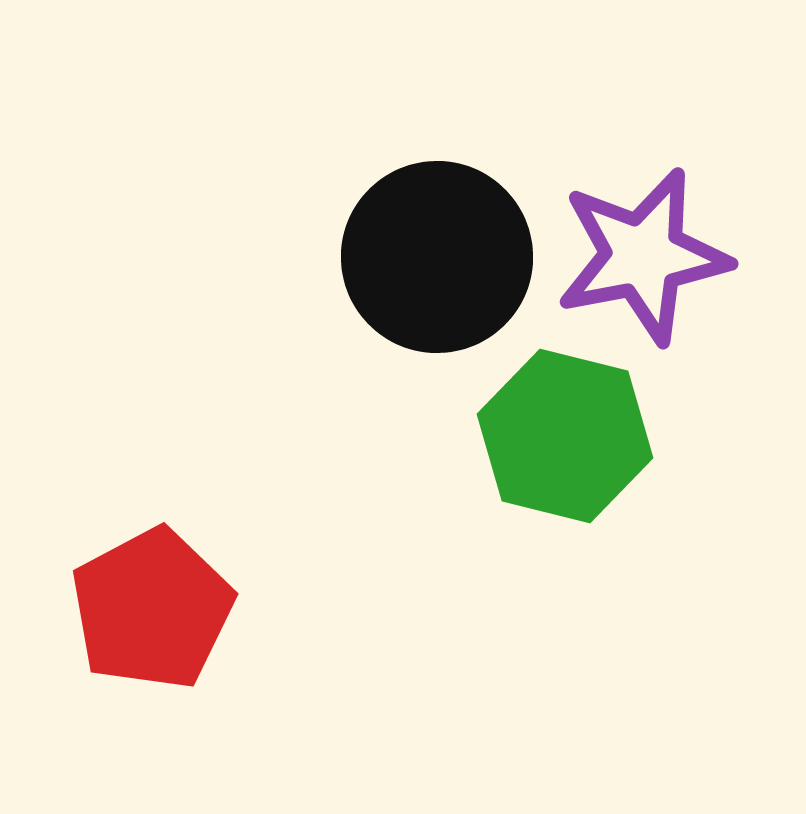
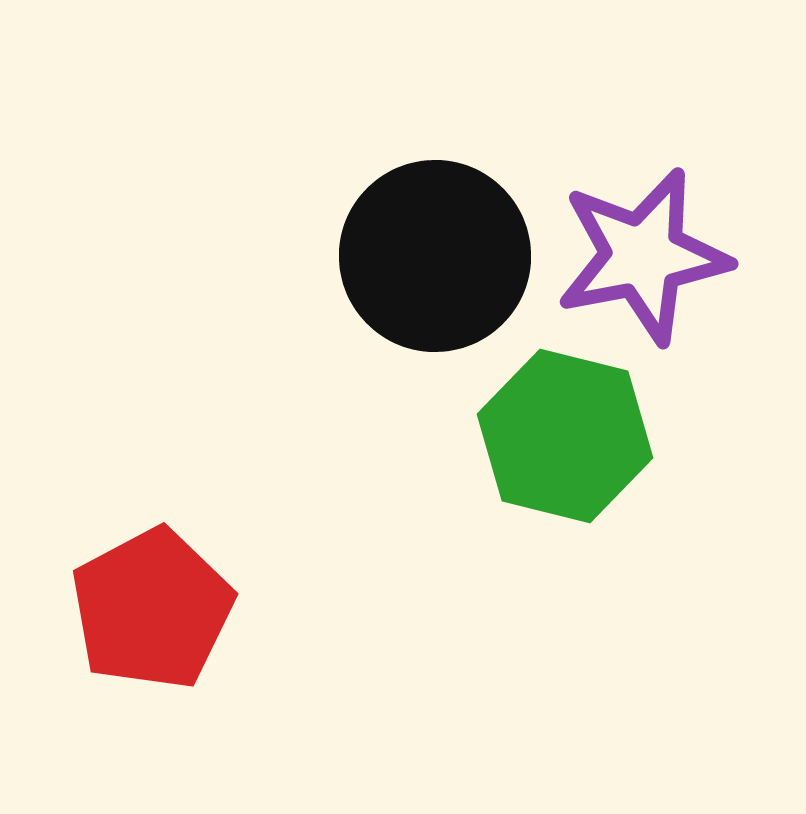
black circle: moved 2 px left, 1 px up
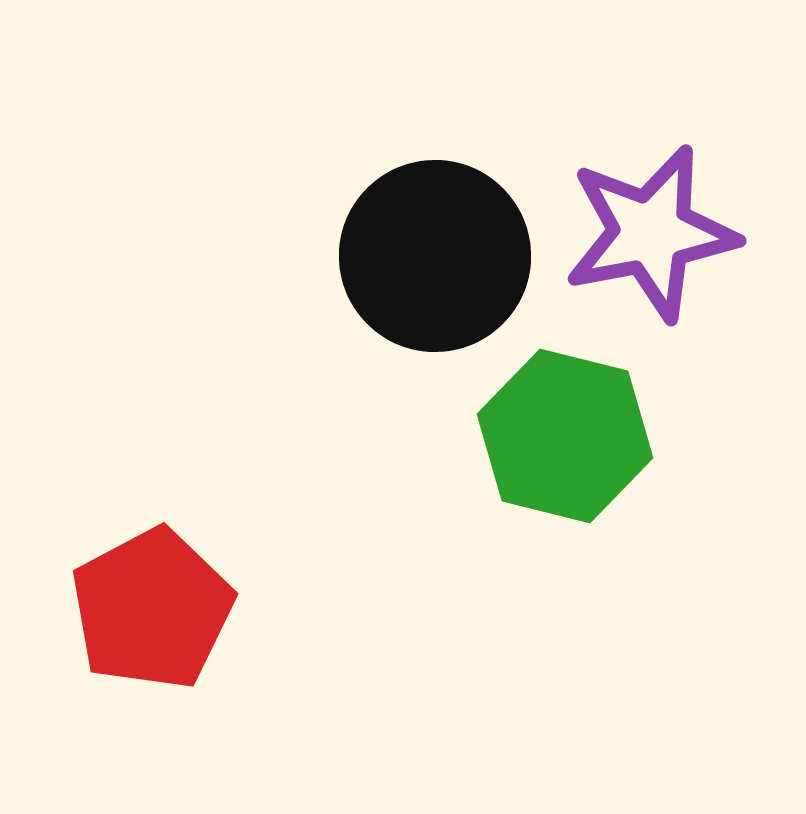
purple star: moved 8 px right, 23 px up
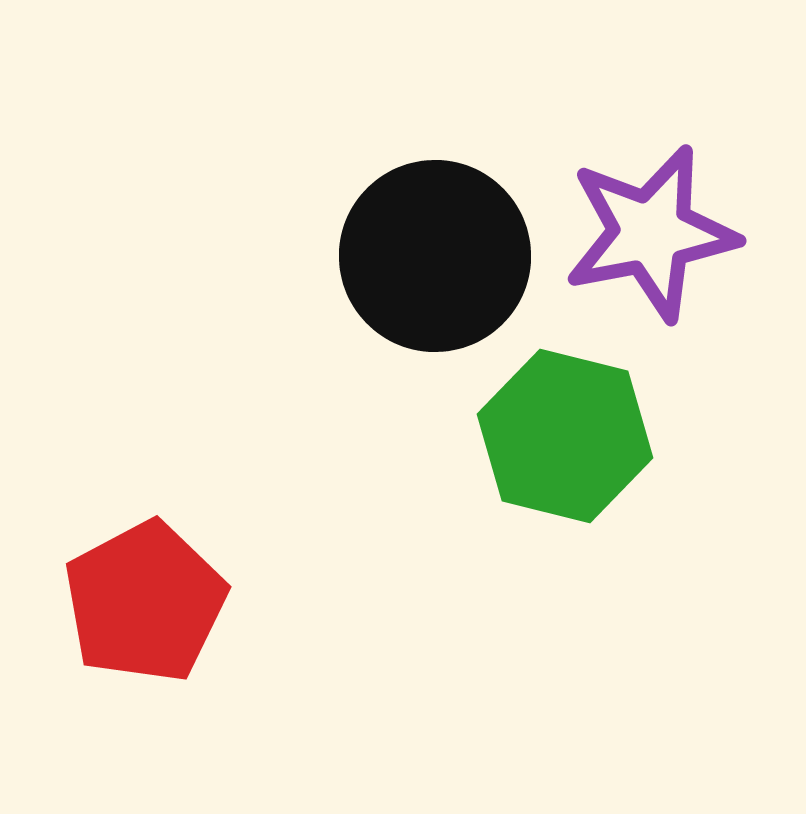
red pentagon: moved 7 px left, 7 px up
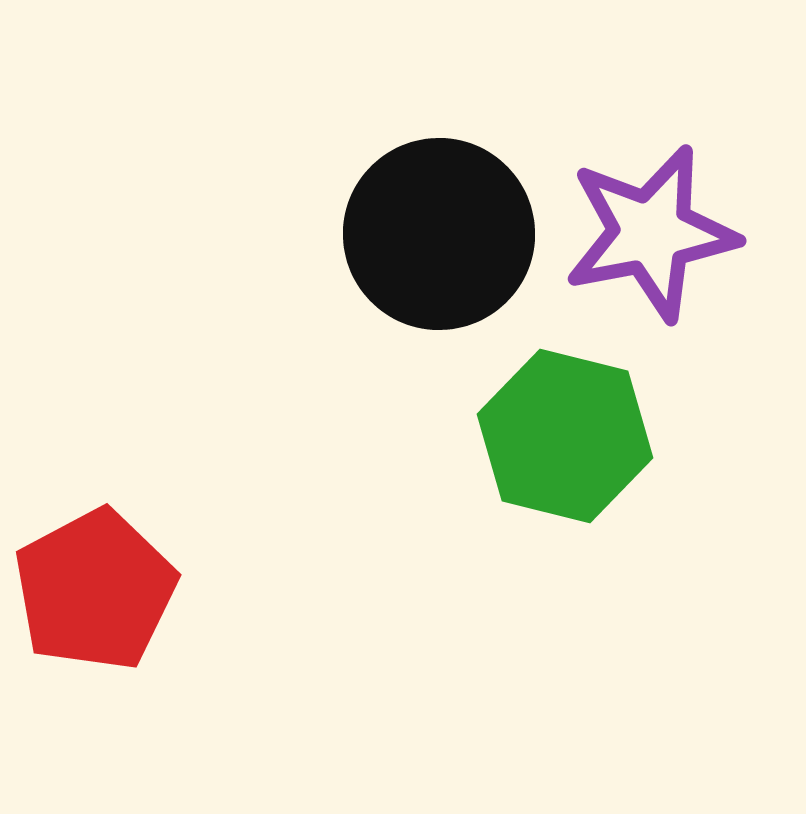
black circle: moved 4 px right, 22 px up
red pentagon: moved 50 px left, 12 px up
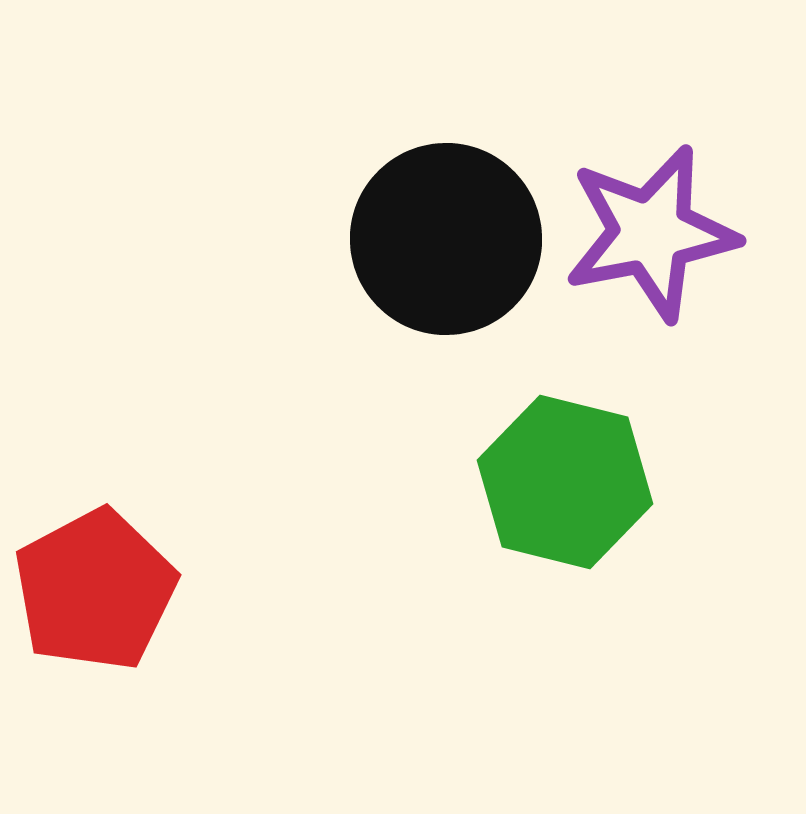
black circle: moved 7 px right, 5 px down
green hexagon: moved 46 px down
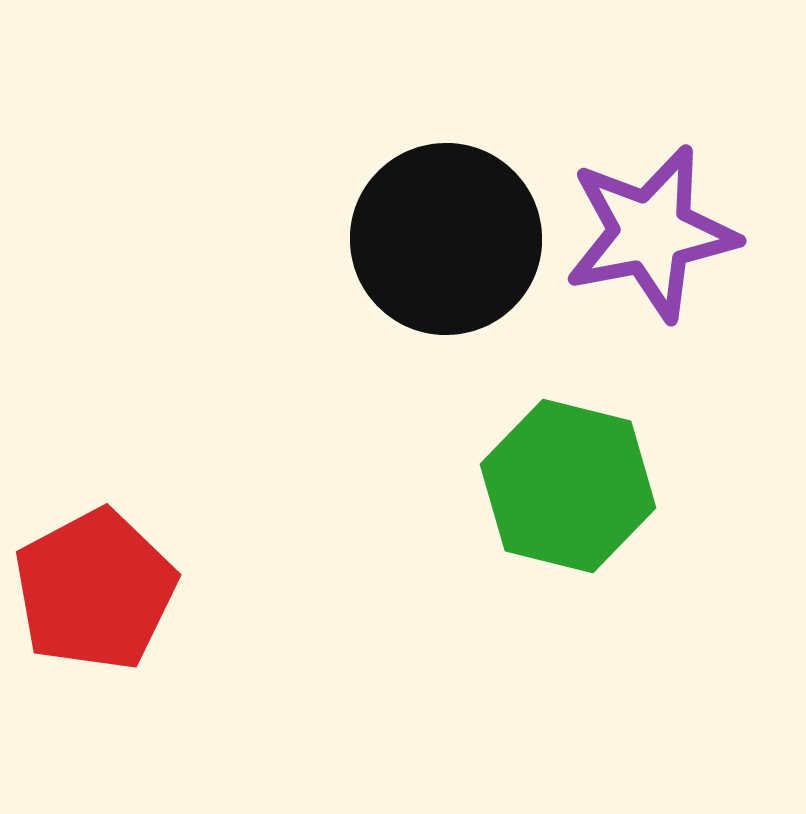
green hexagon: moved 3 px right, 4 px down
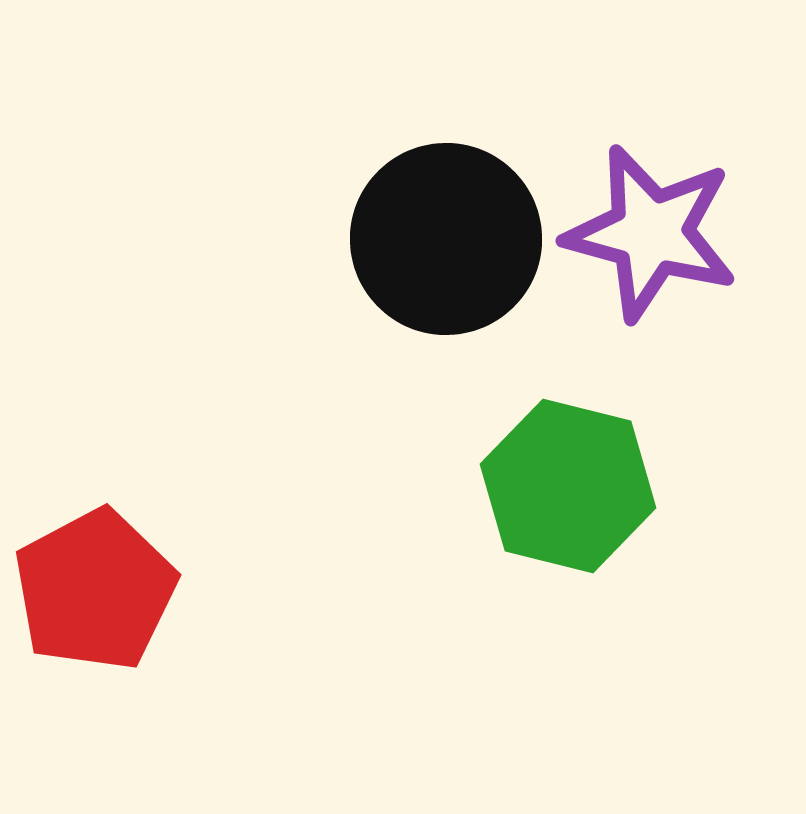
purple star: rotated 26 degrees clockwise
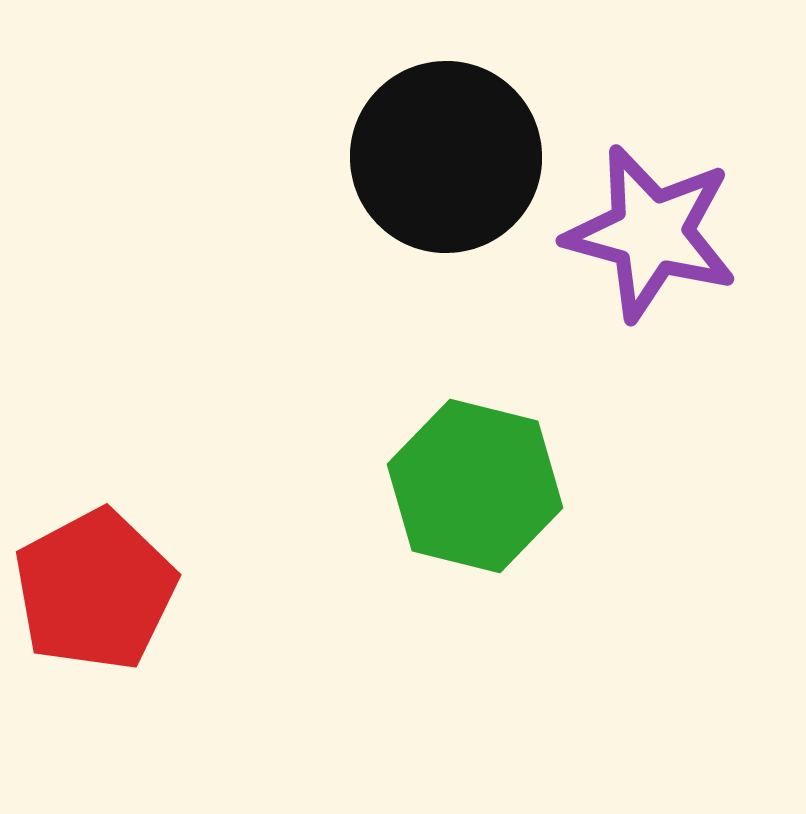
black circle: moved 82 px up
green hexagon: moved 93 px left
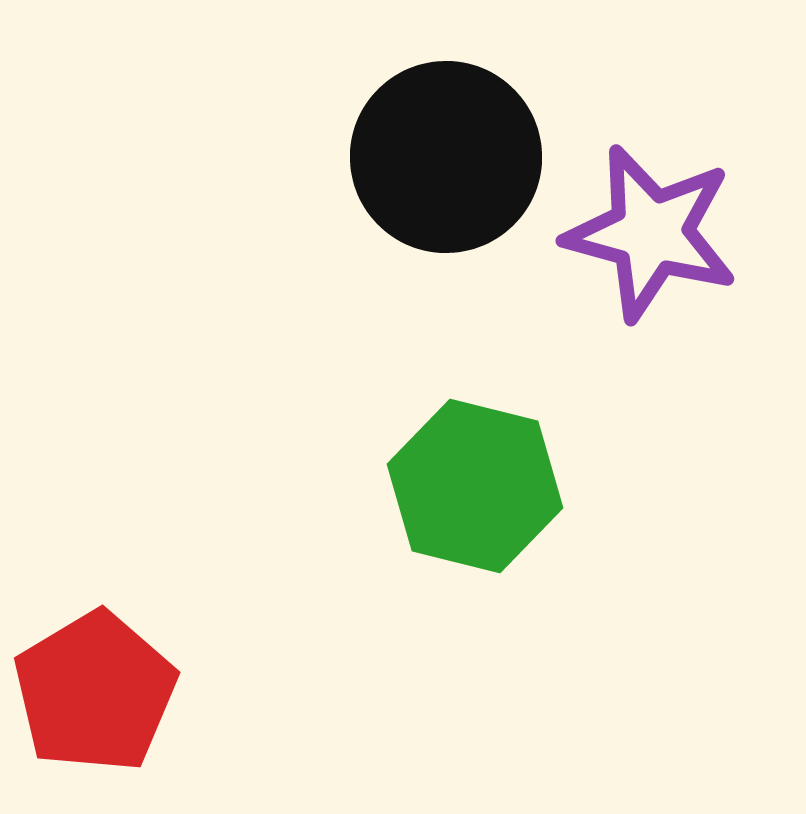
red pentagon: moved 102 px down; rotated 3 degrees counterclockwise
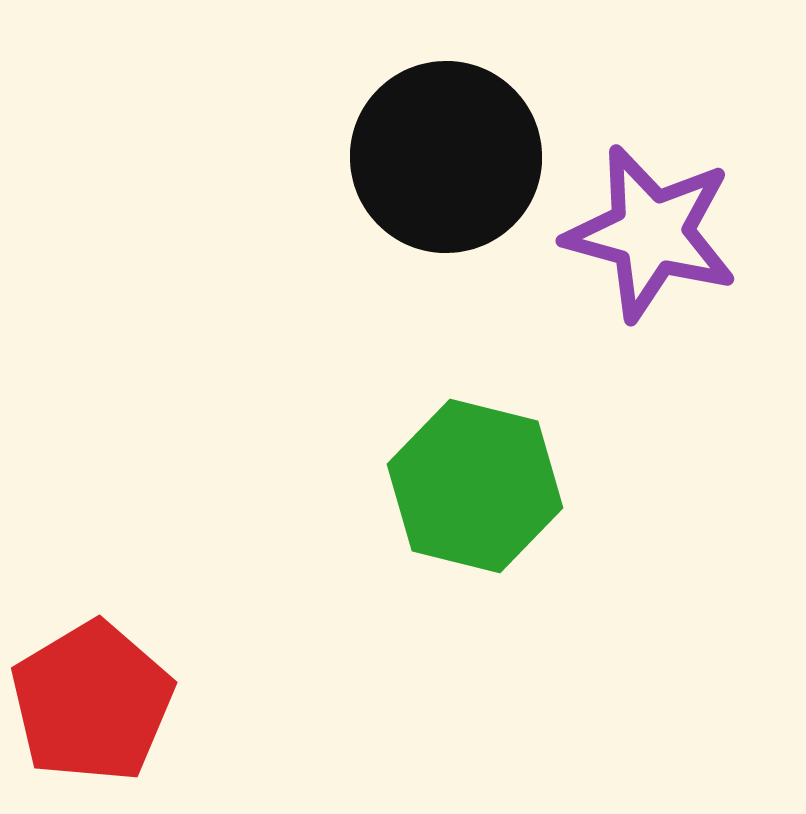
red pentagon: moved 3 px left, 10 px down
